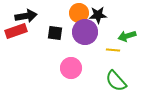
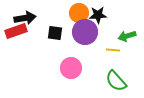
black arrow: moved 1 px left, 2 px down
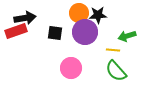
green semicircle: moved 10 px up
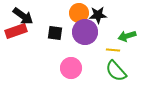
black arrow: moved 2 px left, 2 px up; rotated 45 degrees clockwise
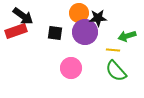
black star: moved 3 px down
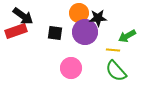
green arrow: rotated 12 degrees counterclockwise
